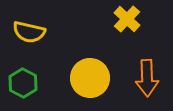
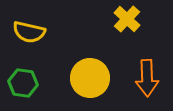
green hexagon: rotated 20 degrees counterclockwise
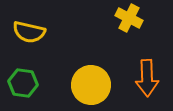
yellow cross: moved 2 px right, 1 px up; rotated 16 degrees counterclockwise
yellow circle: moved 1 px right, 7 px down
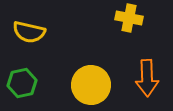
yellow cross: rotated 16 degrees counterclockwise
green hexagon: moved 1 px left; rotated 20 degrees counterclockwise
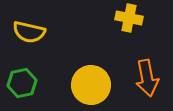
orange arrow: rotated 9 degrees counterclockwise
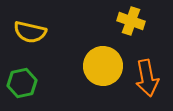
yellow cross: moved 2 px right, 3 px down; rotated 8 degrees clockwise
yellow semicircle: moved 1 px right
yellow circle: moved 12 px right, 19 px up
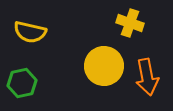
yellow cross: moved 1 px left, 2 px down
yellow circle: moved 1 px right
orange arrow: moved 1 px up
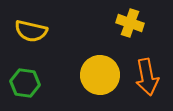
yellow semicircle: moved 1 px right, 1 px up
yellow circle: moved 4 px left, 9 px down
green hexagon: moved 3 px right; rotated 20 degrees clockwise
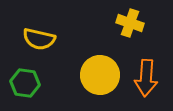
yellow semicircle: moved 8 px right, 8 px down
orange arrow: moved 1 px left, 1 px down; rotated 15 degrees clockwise
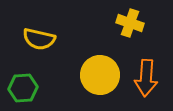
green hexagon: moved 2 px left, 5 px down; rotated 12 degrees counterclockwise
